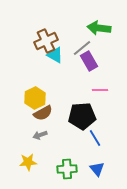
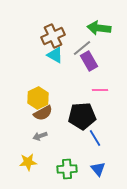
brown cross: moved 7 px right, 5 px up
yellow hexagon: moved 3 px right
gray arrow: moved 1 px down
blue triangle: moved 1 px right
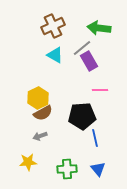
brown cross: moved 10 px up
blue line: rotated 18 degrees clockwise
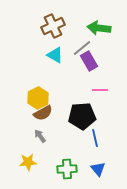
gray arrow: rotated 72 degrees clockwise
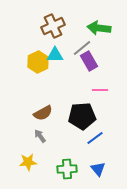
cyan triangle: rotated 30 degrees counterclockwise
yellow hexagon: moved 36 px up
blue line: rotated 66 degrees clockwise
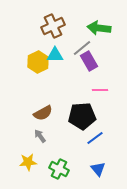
green cross: moved 8 px left; rotated 30 degrees clockwise
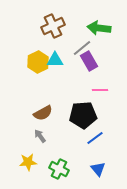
cyan triangle: moved 5 px down
black pentagon: moved 1 px right, 1 px up
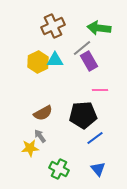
yellow star: moved 2 px right, 14 px up
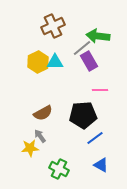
green arrow: moved 1 px left, 8 px down
cyan triangle: moved 2 px down
blue triangle: moved 3 px right, 4 px up; rotated 21 degrees counterclockwise
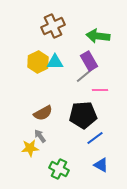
gray line: moved 3 px right, 27 px down
